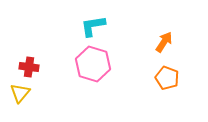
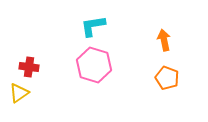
orange arrow: moved 2 px up; rotated 45 degrees counterclockwise
pink hexagon: moved 1 px right, 1 px down
yellow triangle: moved 1 px left; rotated 15 degrees clockwise
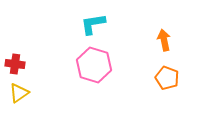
cyan L-shape: moved 2 px up
red cross: moved 14 px left, 3 px up
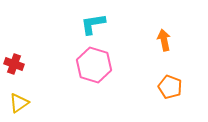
red cross: moved 1 px left; rotated 12 degrees clockwise
orange pentagon: moved 3 px right, 9 px down
yellow triangle: moved 10 px down
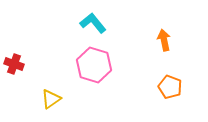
cyan L-shape: moved 1 px up; rotated 60 degrees clockwise
yellow triangle: moved 32 px right, 4 px up
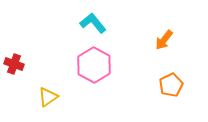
orange arrow: rotated 130 degrees counterclockwise
pink hexagon: rotated 12 degrees clockwise
orange pentagon: moved 1 px right, 2 px up; rotated 25 degrees clockwise
yellow triangle: moved 3 px left, 2 px up
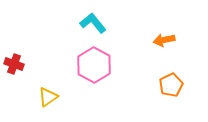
orange arrow: rotated 40 degrees clockwise
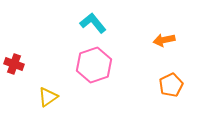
pink hexagon: rotated 12 degrees clockwise
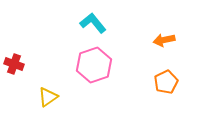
orange pentagon: moved 5 px left, 3 px up
